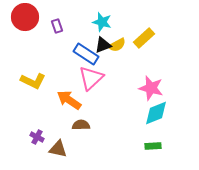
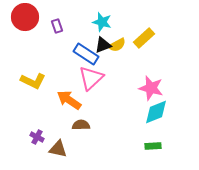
cyan diamond: moved 1 px up
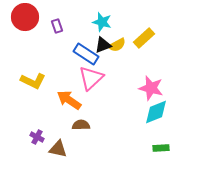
green rectangle: moved 8 px right, 2 px down
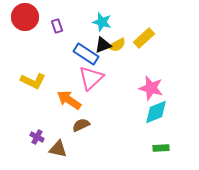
brown semicircle: rotated 24 degrees counterclockwise
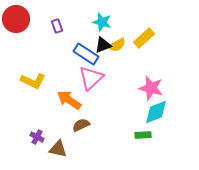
red circle: moved 9 px left, 2 px down
green rectangle: moved 18 px left, 13 px up
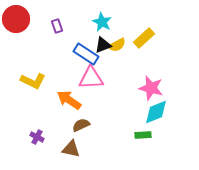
cyan star: rotated 12 degrees clockwise
pink triangle: rotated 40 degrees clockwise
brown triangle: moved 13 px right
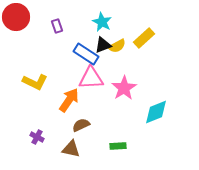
red circle: moved 2 px up
yellow semicircle: moved 1 px down
yellow L-shape: moved 2 px right, 1 px down
pink star: moved 27 px left; rotated 25 degrees clockwise
orange arrow: rotated 90 degrees clockwise
green rectangle: moved 25 px left, 11 px down
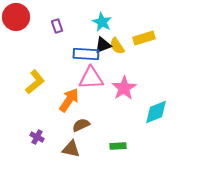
yellow rectangle: rotated 25 degrees clockwise
yellow semicircle: rotated 84 degrees clockwise
blue rectangle: rotated 30 degrees counterclockwise
yellow L-shape: rotated 65 degrees counterclockwise
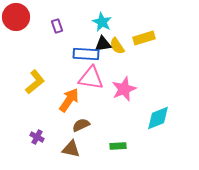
black triangle: moved 1 px up; rotated 12 degrees clockwise
pink triangle: rotated 12 degrees clockwise
pink star: moved 1 px down; rotated 10 degrees clockwise
cyan diamond: moved 2 px right, 6 px down
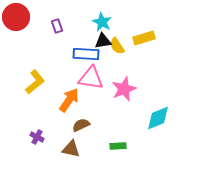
black triangle: moved 3 px up
